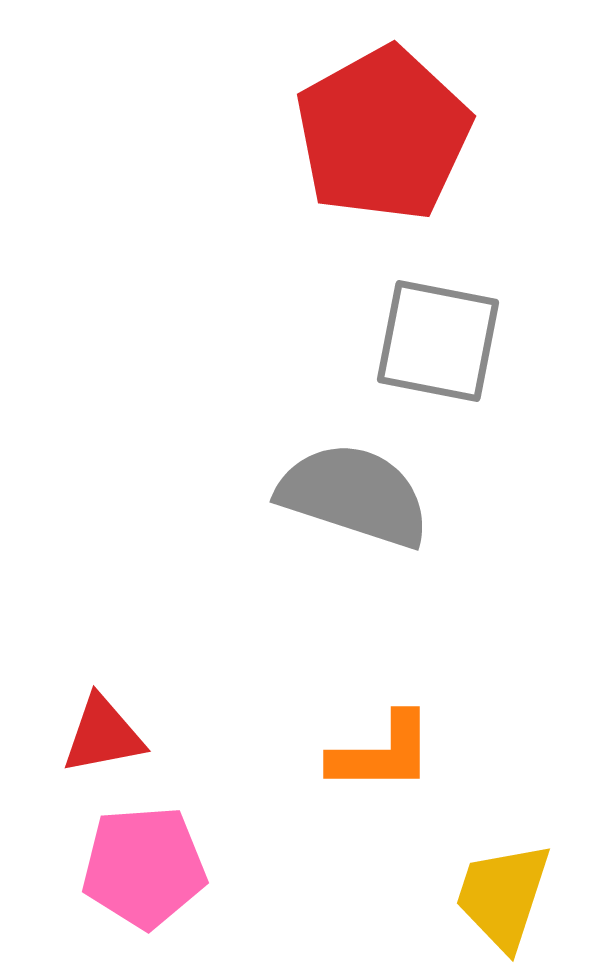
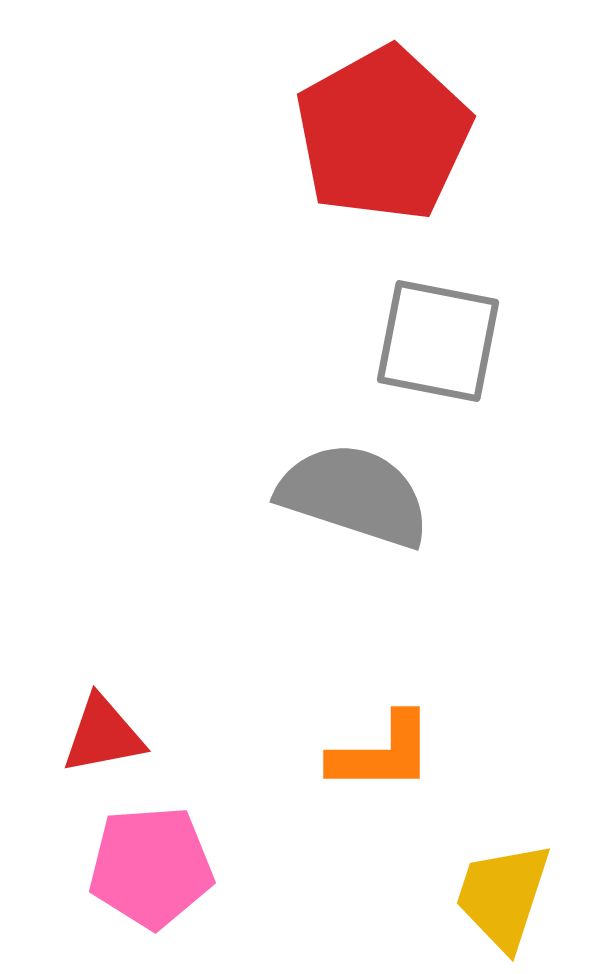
pink pentagon: moved 7 px right
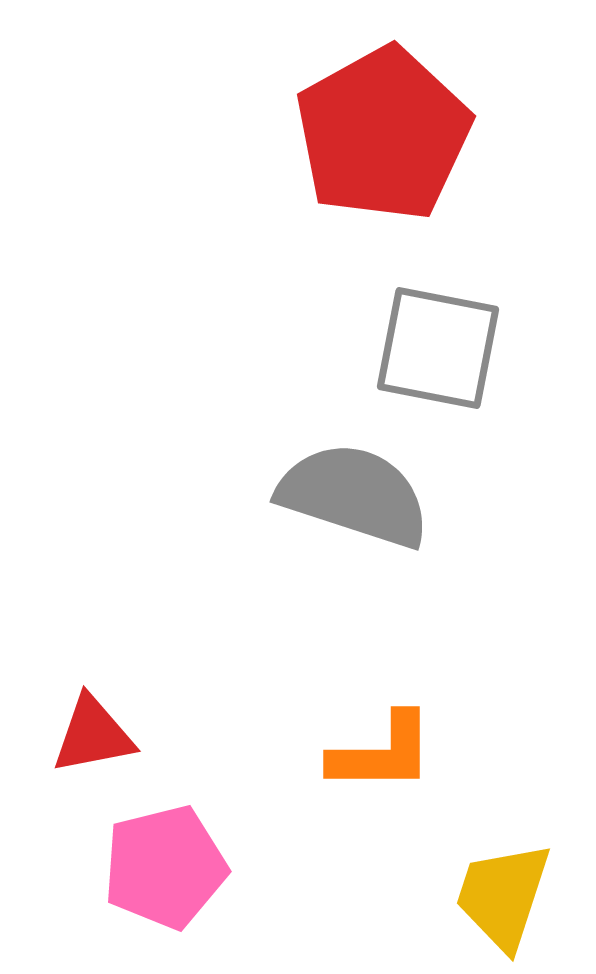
gray square: moved 7 px down
red triangle: moved 10 px left
pink pentagon: moved 14 px right; rotated 10 degrees counterclockwise
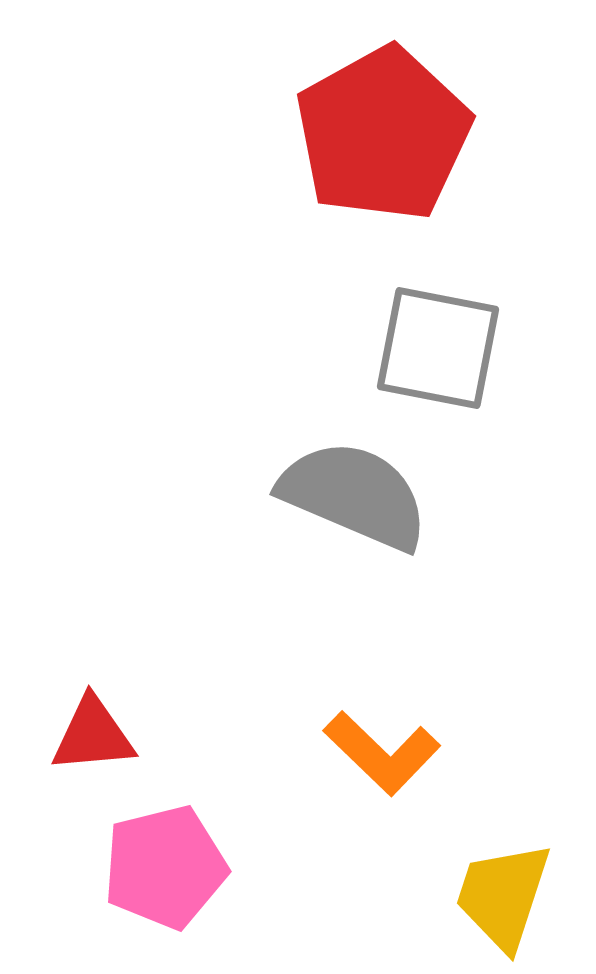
gray semicircle: rotated 5 degrees clockwise
red triangle: rotated 6 degrees clockwise
orange L-shape: rotated 44 degrees clockwise
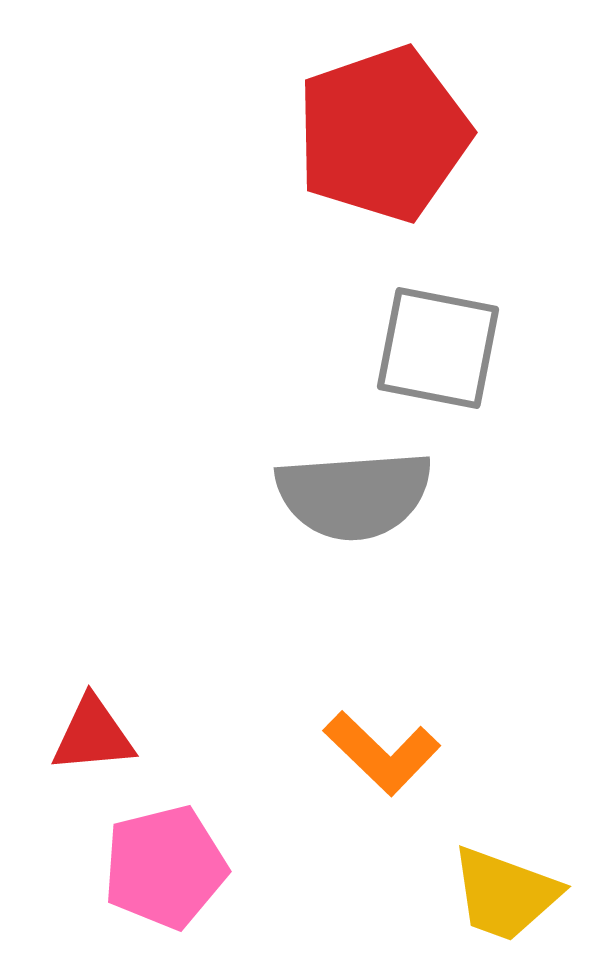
red pentagon: rotated 10 degrees clockwise
gray semicircle: rotated 153 degrees clockwise
yellow trapezoid: moved 2 px right, 2 px up; rotated 88 degrees counterclockwise
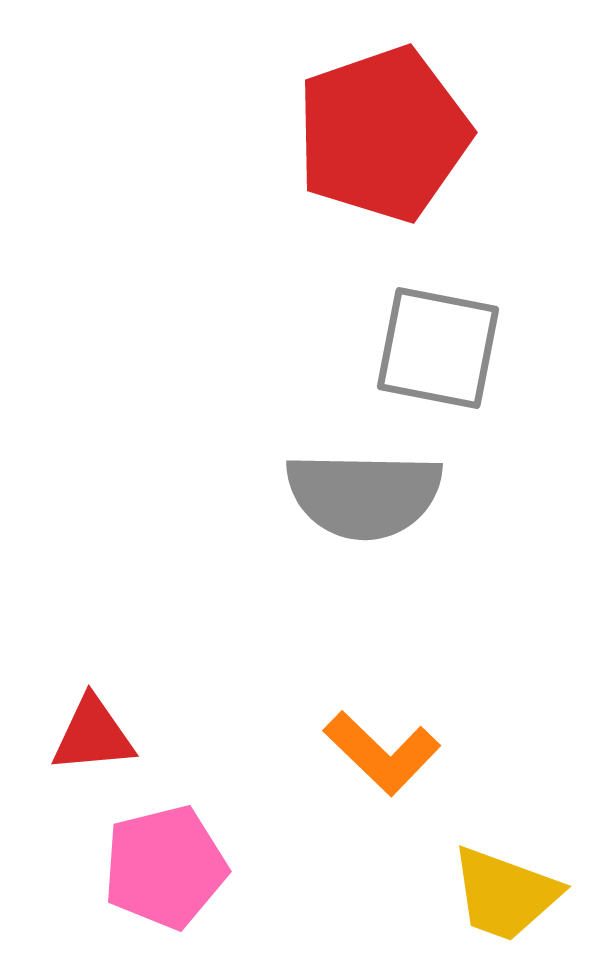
gray semicircle: moved 10 px right; rotated 5 degrees clockwise
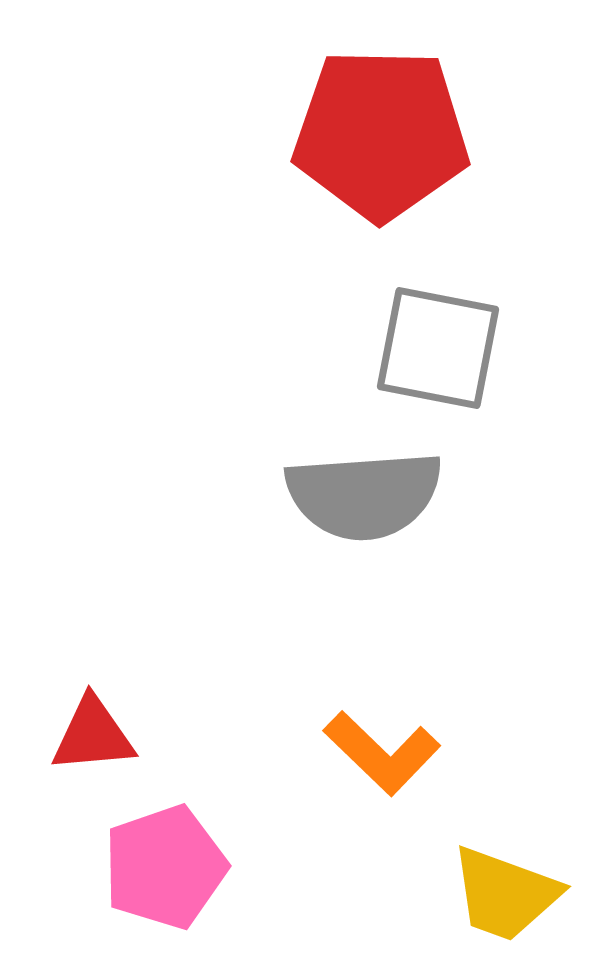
red pentagon: moved 2 px left; rotated 20 degrees clockwise
gray semicircle: rotated 5 degrees counterclockwise
pink pentagon: rotated 5 degrees counterclockwise
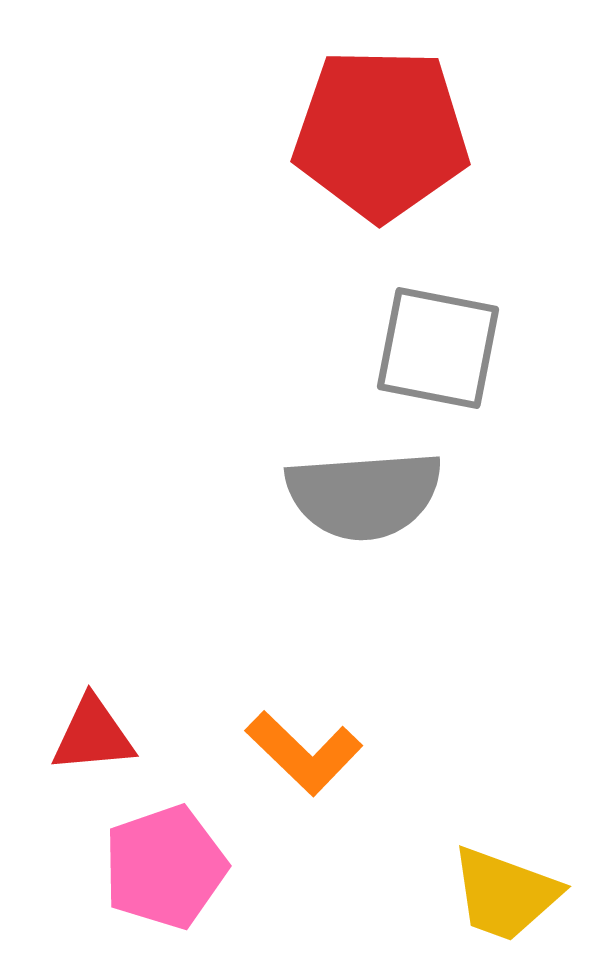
orange L-shape: moved 78 px left
